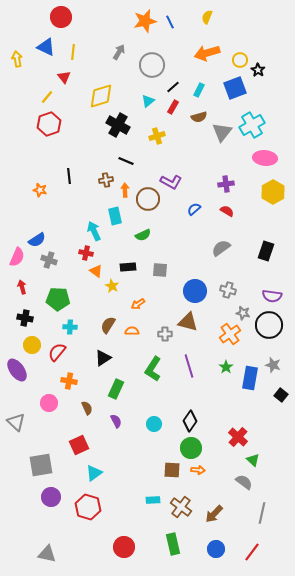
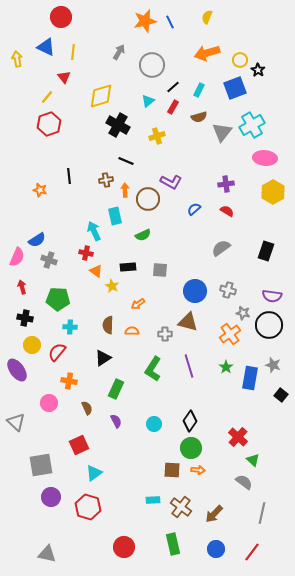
brown semicircle at (108, 325): rotated 30 degrees counterclockwise
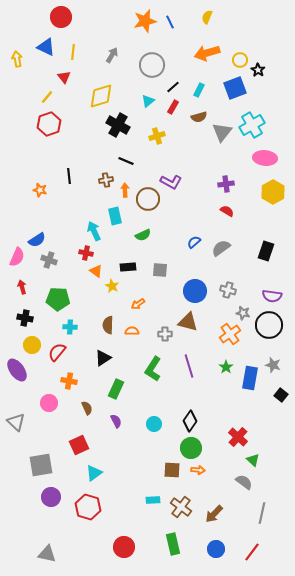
gray arrow at (119, 52): moved 7 px left, 3 px down
blue semicircle at (194, 209): moved 33 px down
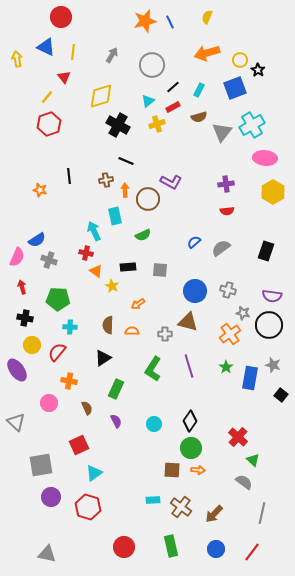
red rectangle at (173, 107): rotated 32 degrees clockwise
yellow cross at (157, 136): moved 12 px up
red semicircle at (227, 211): rotated 144 degrees clockwise
green rectangle at (173, 544): moved 2 px left, 2 px down
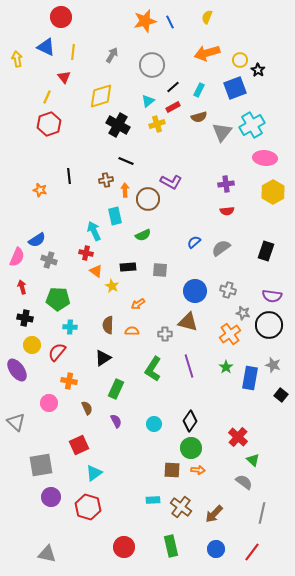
yellow line at (47, 97): rotated 16 degrees counterclockwise
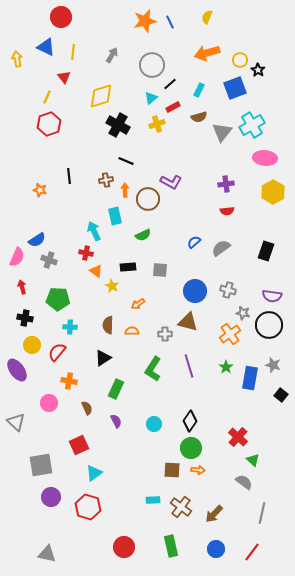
black line at (173, 87): moved 3 px left, 3 px up
cyan triangle at (148, 101): moved 3 px right, 3 px up
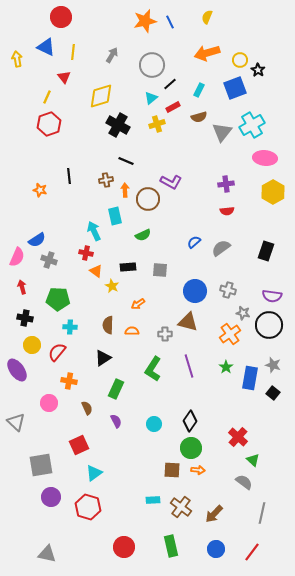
black square at (281, 395): moved 8 px left, 2 px up
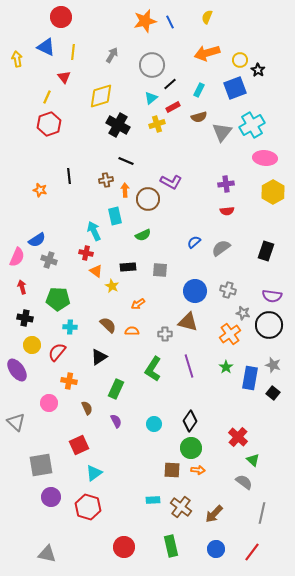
brown semicircle at (108, 325): rotated 132 degrees clockwise
black triangle at (103, 358): moved 4 px left, 1 px up
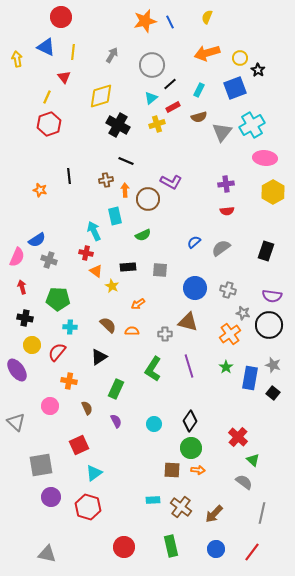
yellow circle at (240, 60): moved 2 px up
blue circle at (195, 291): moved 3 px up
pink circle at (49, 403): moved 1 px right, 3 px down
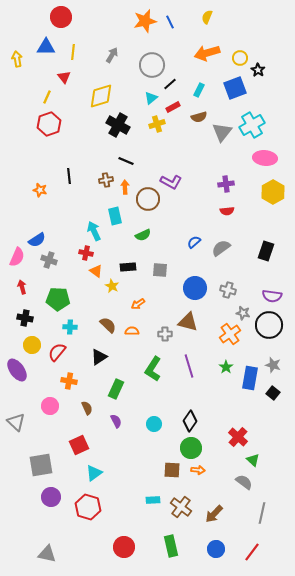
blue triangle at (46, 47): rotated 24 degrees counterclockwise
orange arrow at (125, 190): moved 3 px up
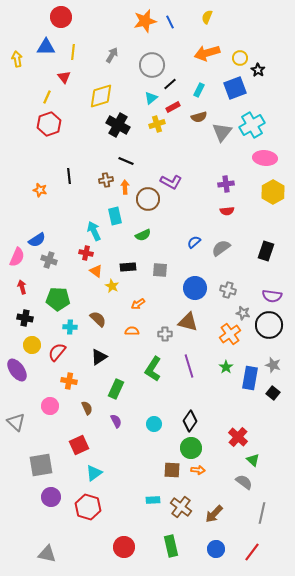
brown semicircle at (108, 325): moved 10 px left, 6 px up
